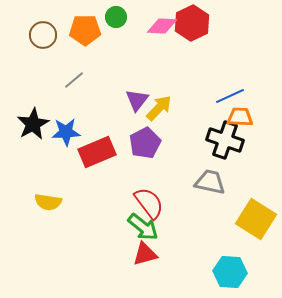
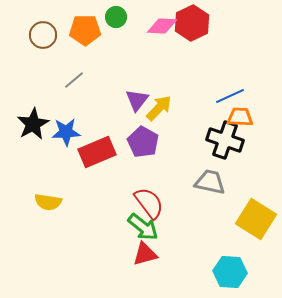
purple pentagon: moved 2 px left, 1 px up; rotated 16 degrees counterclockwise
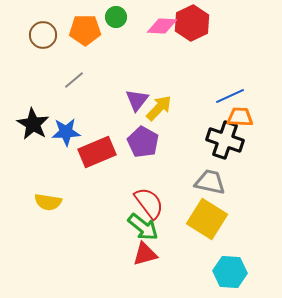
black star: rotated 12 degrees counterclockwise
yellow square: moved 49 px left
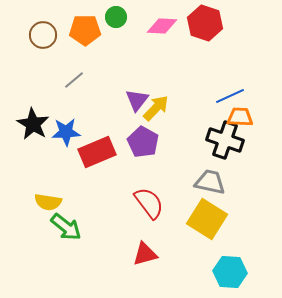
red hexagon: moved 13 px right; rotated 16 degrees counterclockwise
yellow arrow: moved 3 px left
green arrow: moved 77 px left
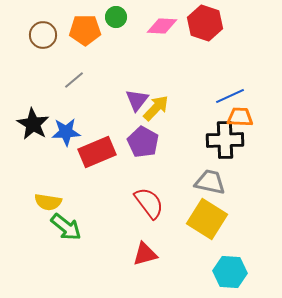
black cross: rotated 21 degrees counterclockwise
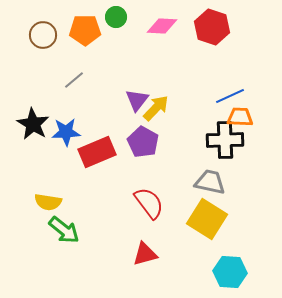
red hexagon: moved 7 px right, 4 px down
green arrow: moved 2 px left, 3 px down
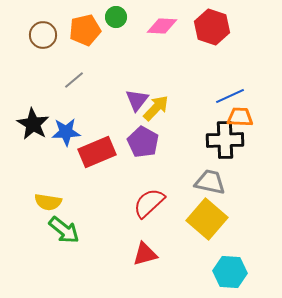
orange pentagon: rotated 12 degrees counterclockwise
red semicircle: rotated 96 degrees counterclockwise
yellow square: rotated 9 degrees clockwise
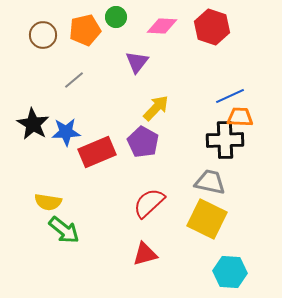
purple triangle: moved 38 px up
yellow square: rotated 15 degrees counterclockwise
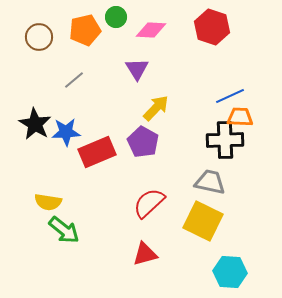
pink diamond: moved 11 px left, 4 px down
brown circle: moved 4 px left, 2 px down
purple triangle: moved 7 px down; rotated 10 degrees counterclockwise
black star: moved 2 px right
yellow square: moved 4 px left, 2 px down
